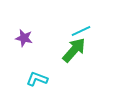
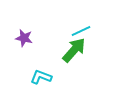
cyan L-shape: moved 4 px right, 2 px up
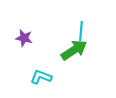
cyan line: rotated 60 degrees counterclockwise
green arrow: rotated 16 degrees clockwise
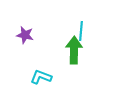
purple star: moved 1 px right, 3 px up
green arrow: rotated 56 degrees counterclockwise
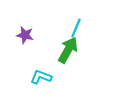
cyan line: moved 5 px left, 3 px up; rotated 18 degrees clockwise
green arrow: moved 6 px left; rotated 28 degrees clockwise
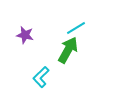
cyan line: rotated 36 degrees clockwise
cyan L-shape: rotated 65 degrees counterclockwise
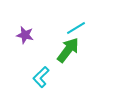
green arrow: rotated 8 degrees clockwise
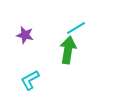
green arrow: rotated 28 degrees counterclockwise
cyan L-shape: moved 11 px left, 3 px down; rotated 15 degrees clockwise
